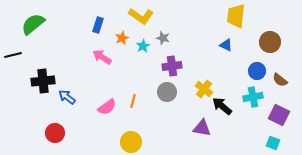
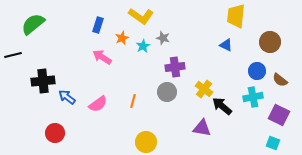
purple cross: moved 3 px right, 1 px down
pink semicircle: moved 9 px left, 3 px up
yellow circle: moved 15 px right
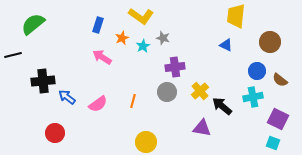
yellow cross: moved 4 px left, 2 px down; rotated 12 degrees clockwise
purple square: moved 1 px left, 4 px down
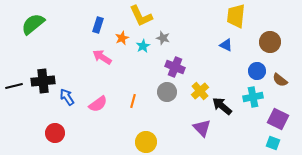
yellow L-shape: rotated 30 degrees clockwise
black line: moved 1 px right, 31 px down
purple cross: rotated 30 degrees clockwise
blue arrow: rotated 18 degrees clockwise
purple triangle: rotated 36 degrees clockwise
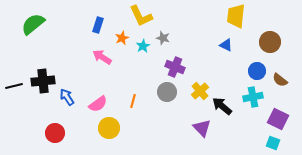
yellow circle: moved 37 px left, 14 px up
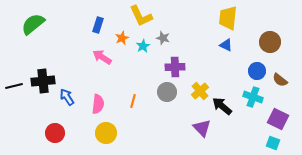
yellow trapezoid: moved 8 px left, 2 px down
purple cross: rotated 24 degrees counterclockwise
cyan cross: rotated 30 degrees clockwise
pink semicircle: rotated 48 degrees counterclockwise
yellow circle: moved 3 px left, 5 px down
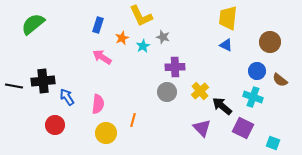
gray star: moved 1 px up
black line: rotated 24 degrees clockwise
orange line: moved 19 px down
purple square: moved 35 px left, 9 px down
red circle: moved 8 px up
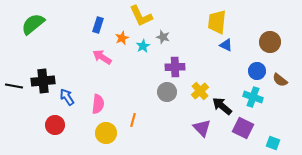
yellow trapezoid: moved 11 px left, 4 px down
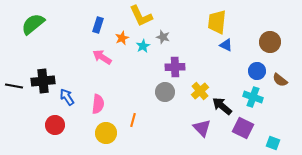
gray circle: moved 2 px left
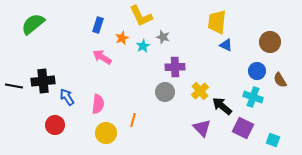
brown semicircle: rotated 21 degrees clockwise
cyan square: moved 3 px up
